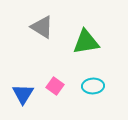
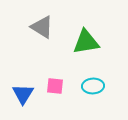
pink square: rotated 30 degrees counterclockwise
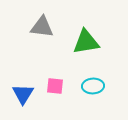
gray triangle: rotated 25 degrees counterclockwise
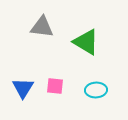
green triangle: rotated 40 degrees clockwise
cyan ellipse: moved 3 px right, 4 px down
blue triangle: moved 6 px up
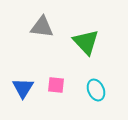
green triangle: rotated 16 degrees clockwise
pink square: moved 1 px right, 1 px up
cyan ellipse: rotated 70 degrees clockwise
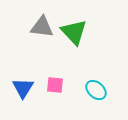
green triangle: moved 12 px left, 10 px up
pink square: moved 1 px left
cyan ellipse: rotated 25 degrees counterclockwise
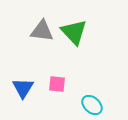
gray triangle: moved 4 px down
pink square: moved 2 px right, 1 px up
cyan ellipse: moved 4 px left, 15 px down
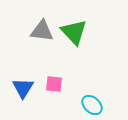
pink square: moved 3 px left
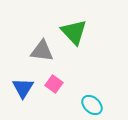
gray triangle: moved 20 px down
pink square: rotated 30 degrees clockwise
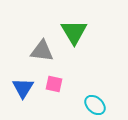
green triangle: rotated 12 degrees clockwise
pink square: rotated 24 degrees counterclockwise
cyan ellipse: moved 3 px right
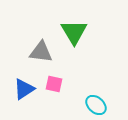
gray triangle: moved 1 px left, 1 px down
blue triangle: moved 1 px right, 1 px down; rotated 25 degrees clockwise
cyan ellipse: moved 1 px right
